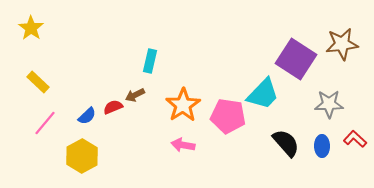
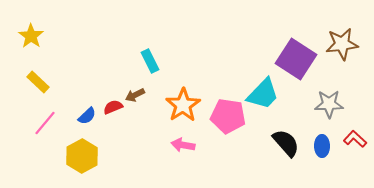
yellow star: moved 8 px down
cyan rectangle: rotated 40 degrees counterclockwise
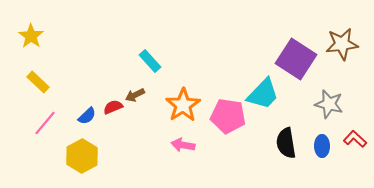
cyan rectangle: rotated 15 degrees counterclockwise
gray star: rotated 16 degrees clockwise
black semicircle: rotated 148 degrees counterclockwise
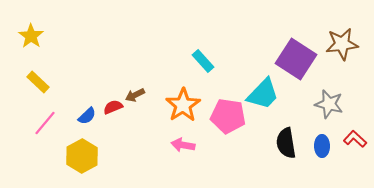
cyan rectangle: moved 53 px right
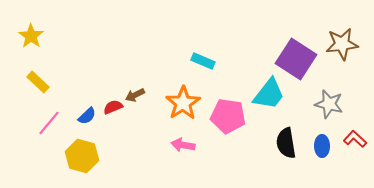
cyan rectangle: rotated 25 degrees counterclockwise
cyan trapezoid: moved 6 px right; rotated 6 degrees counterclockwise
orange star: moved 2 px up
pink line: moved 4 px right
yellow hexagon: rotated 16 degrees counterclockwise
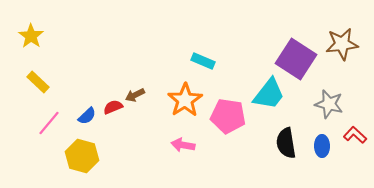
orange star: moved 2 px right, 3 px up
red L-shape: moved 4 px up
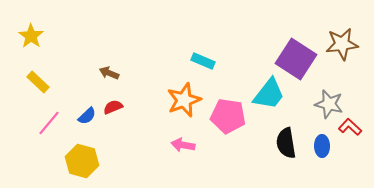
brown arrow: moved 26 px left, 22 px up; rotated 48 degrees clockwise
orange star: moved 1 px left; rotated 12 degrees clockwise
red L-shape: moved 5 px left, 8 px up
yellow hexagon: moved 5 px down
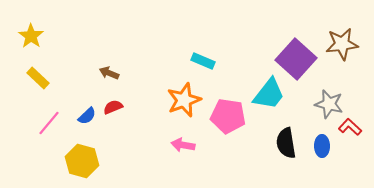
purple square: rotated 9 degrees clockwise
yellow rectangle: moved 4 px up
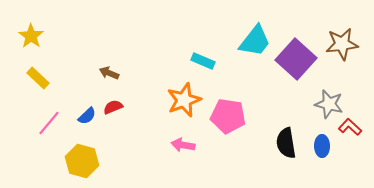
cyan trapezoid: moved 14 px left, 53 px up
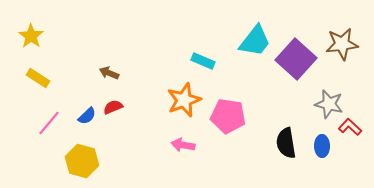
yellow rectangle: rotated 10 degrees counterclockwise
